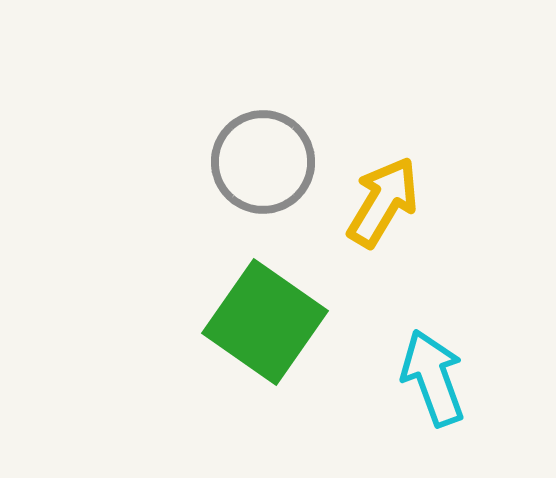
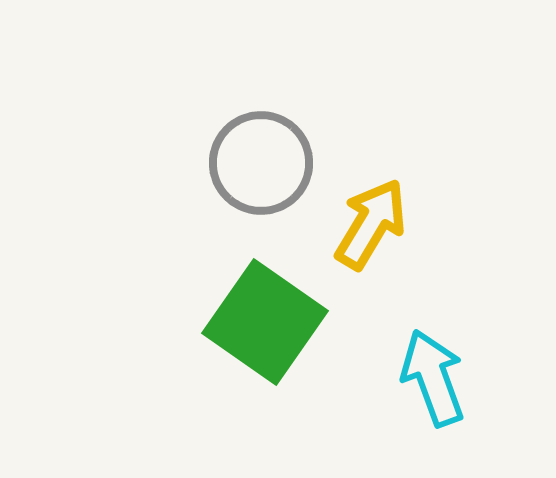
gray circle: moved 2 px left, 1 px down
yellow arrow: moved 12 px left, 22 px down
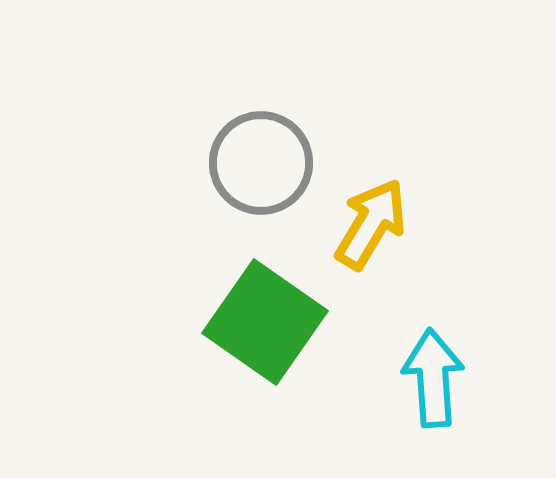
cyan arrow: rotated 16 degrees clockwise
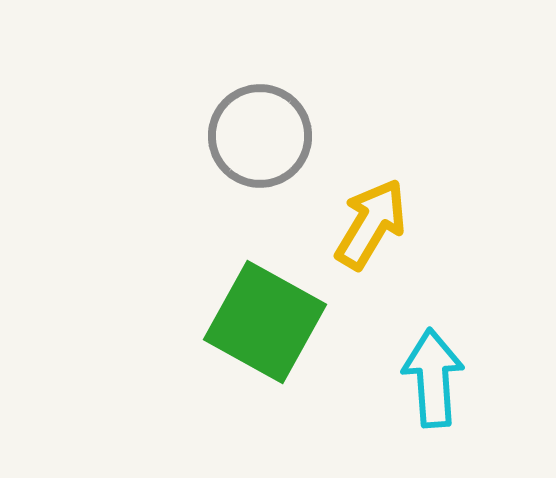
gray circle: moved 1 px left, 27 px up
green square: rotated 6 degrees counterclockwise
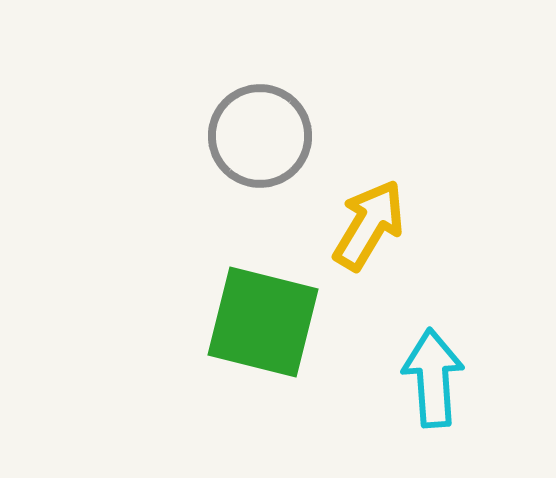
yellow arrow: moved 2 px left, 1 px down
green square: moved 2 px left; rotated 15 degrees counterclockwise
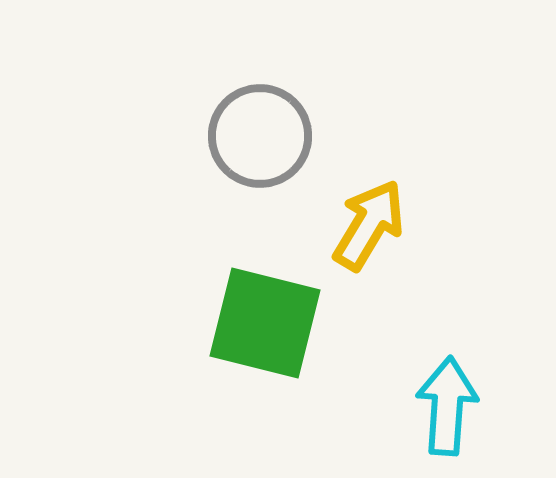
green square: moved 2 px right, 1 px down
cyan arrow: moved 14 px right, 28 px down; rotated 8 degrees clockwise
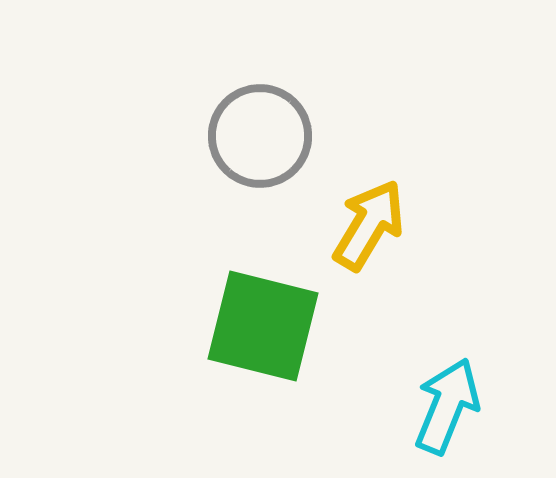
green square: moved 2 px left, 3 px down
cyan arrow: rotated 18 degrees clockwise
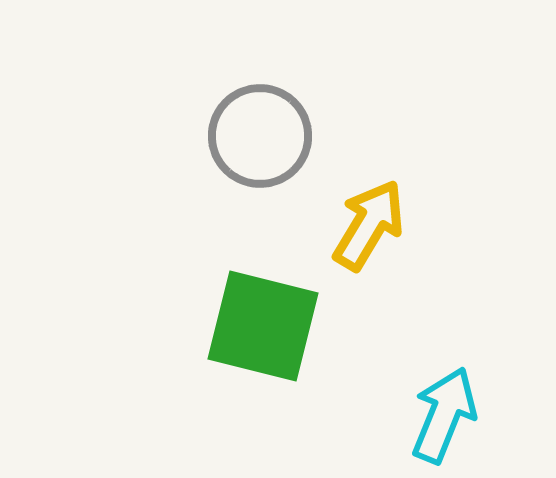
cyan arrow: moved 3 px left, 9 px down
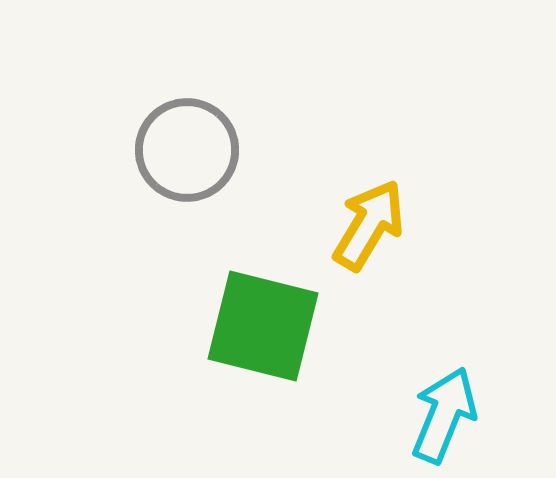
gray circle: moved 73 px left, 14 px down
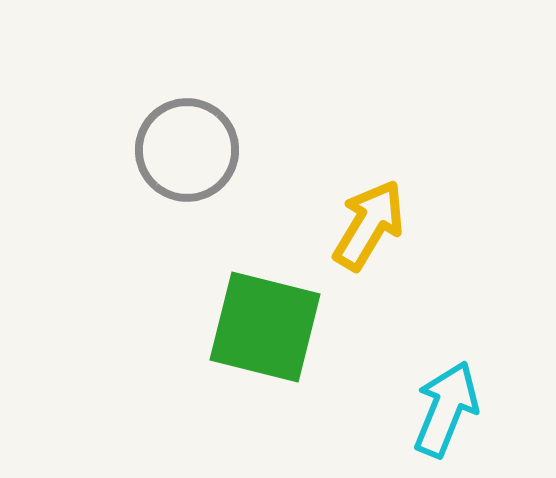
green square: moved 2 px right, 1 px down
cyan arrow: moved 2 px right, 6 px up
